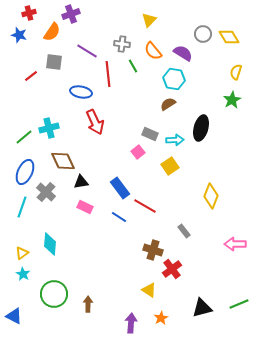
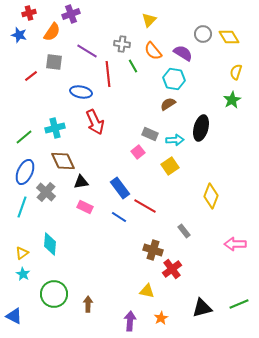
cyan cross at (49, 128): moved 6 px right
yellow triangle at (149, 290): moved 2 px left, 1 px down; rotated 21 degrees counterclockwise
purple arrow at (131, 323): moved 1 px left, 2 px up
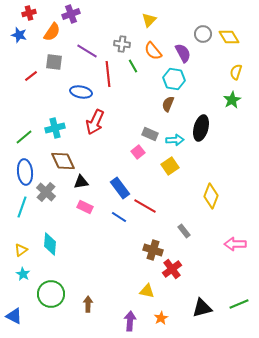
purple semicircle at (183, 53): rotated 30 degrees clockwise
brown semicircle at (168, 104): rotated 35 degrees counterclockwise
red arrow at (95, 122): rotated 50 degrees clockwise
blue ellipse at (25, 172): rotated 30 degrees counterclockwise
yellow triangle at (22, 253): moved 1 px left, 3 px up
green circle at (54, 294): moved 3 px left
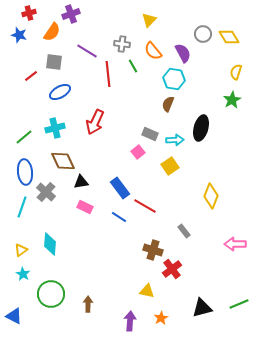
blue ellipse at (81, 92): moved 21 px left; rotated 40 degrees counterclockwise
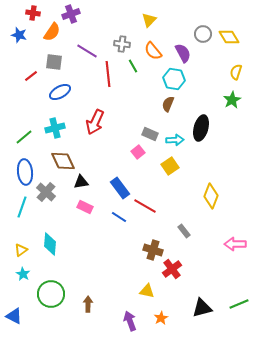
red cross at (29, 13): moved 4 px right; rotated 24 degrees clockwise
purple arrow at (130, 321): rotated 24 degrees counterclockwise
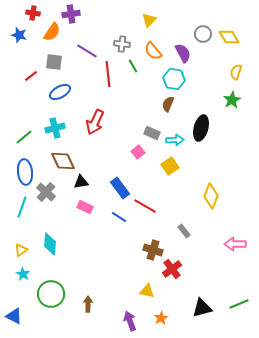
purple cross at (71, 14): rotated 12 degrees clockwise
gray rectangle at (150, 134): moved 2 px right, 1 px up
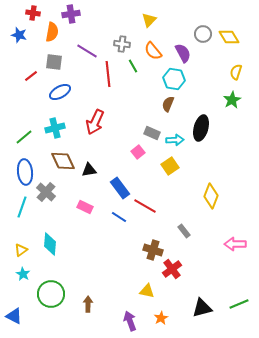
orange semicircle at (52, 32): rotated 24 degrees counterclockwise
black triangle at (81, 182): moved 8 px right, 12 px up
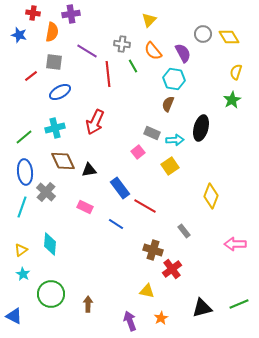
blue line at (119, 217): moved 3 px left, 7 px down
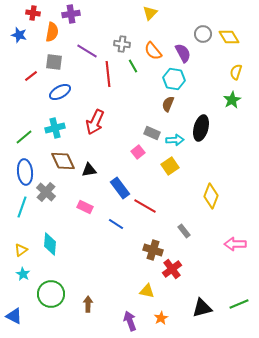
yellow triangle at (149, 20): moved 1 px right, 7 px up
